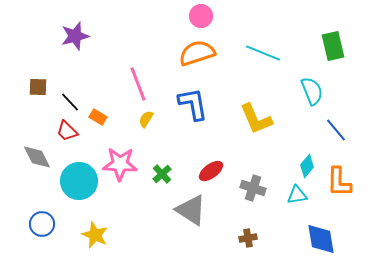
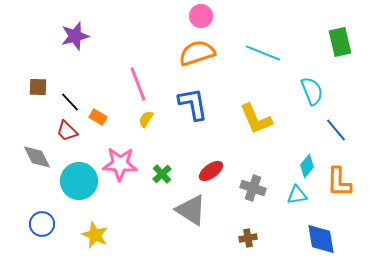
green rectangle: moved 7 px right, 4 px up
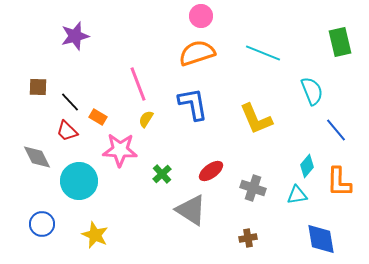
pink star: moved 14 px up
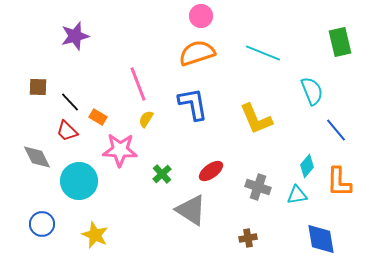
gray cross: moved 5 px right, 1 px up
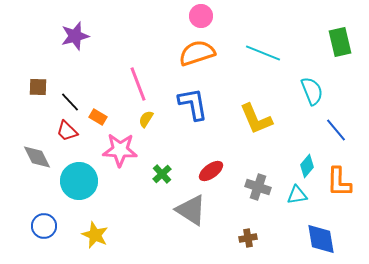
blue circle: moved 2 px right, 2 px down
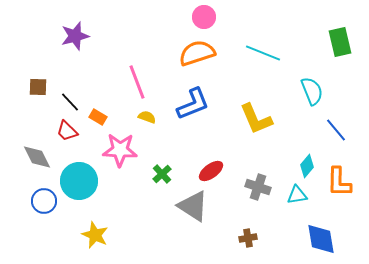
pink circle: moved 3 px right, 1 px down
pink line: moved 1 px left, 2 px up
blue L-shape: rotated 78 degrees clockwise
yellow semicircle: moved 1 px right, 2 px up; rotated 78 degrees clockwise
gray triangle: moved 2 px right, 4 px up
blue circle: moved 25 px up
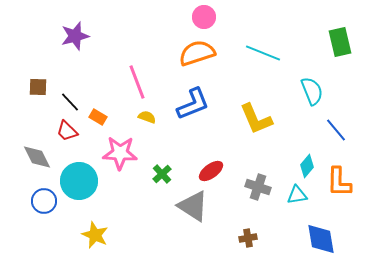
pink star: moved 3 px down
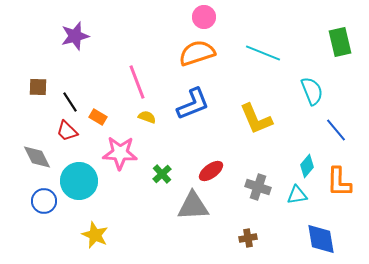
black line: rotated 10 degrees clockwise
gray triangle: rotated 36 degrees counterclockwise
